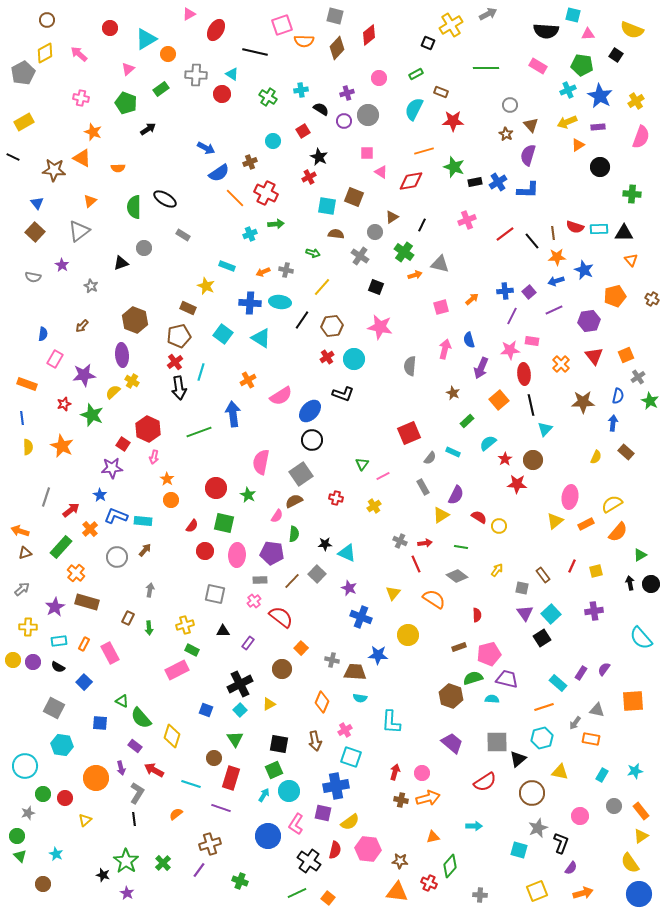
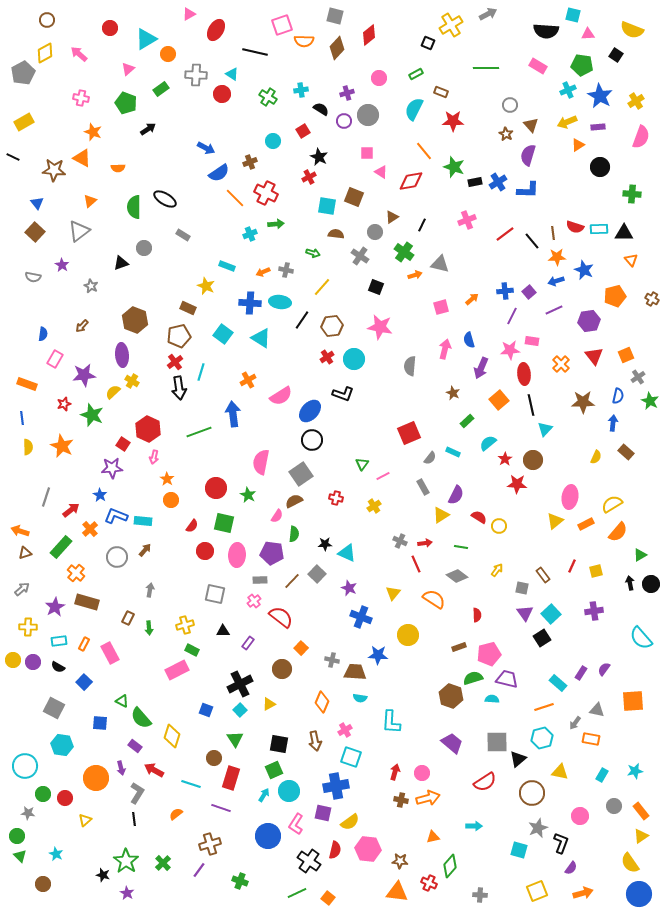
orange line at (424, 151): rotated 66 degrees clockwise
gray star at (28, 813): rotated 24 degrees clockwise
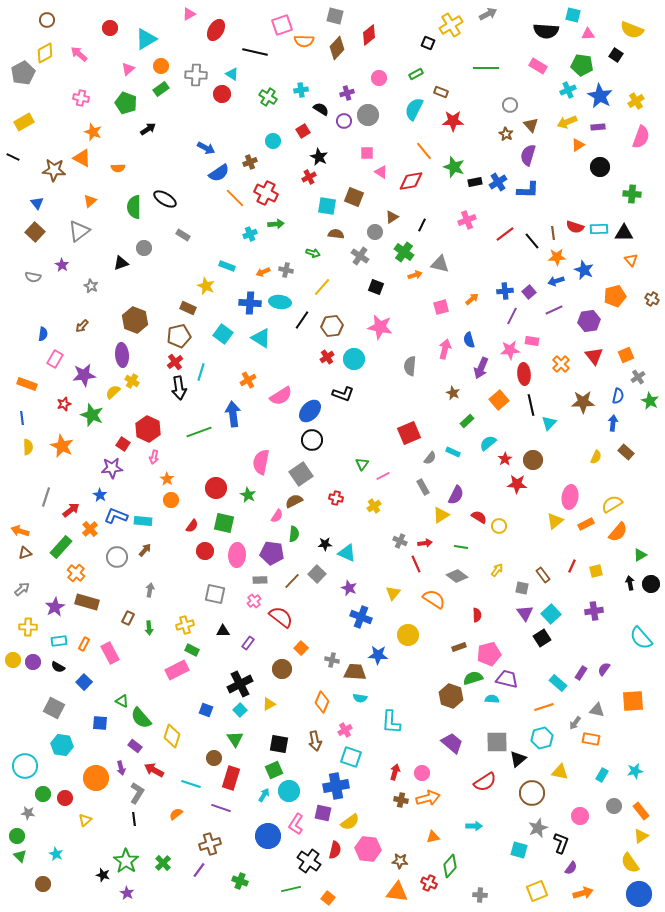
orange circle at (168, 54): moved 7 px left, 12 px down
cyan triangle at (545, 429): moved 4 px right, 6 px up
green line at (297, 893): moved 6 px left, 4 px up; rotated 12 degrees clockwise
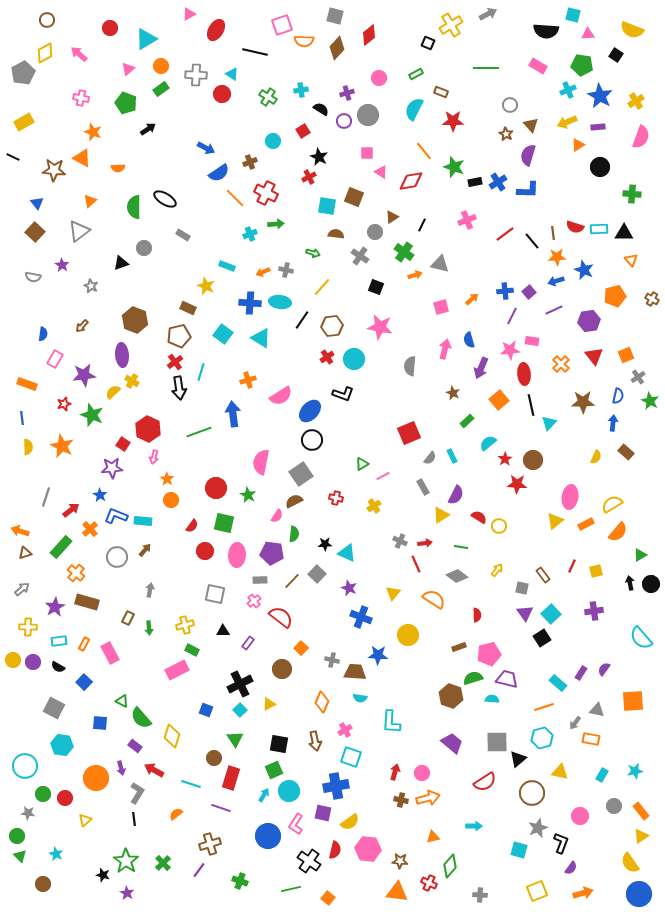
orange cross at (248, 380): rotated 14 degrees clockwise
cyan rectangle at (453, 452): moved 1 px left, 4 px down; rotated 40 degrees clockwise
green triangle at (362, 464): rotated 24 degrees clockwise
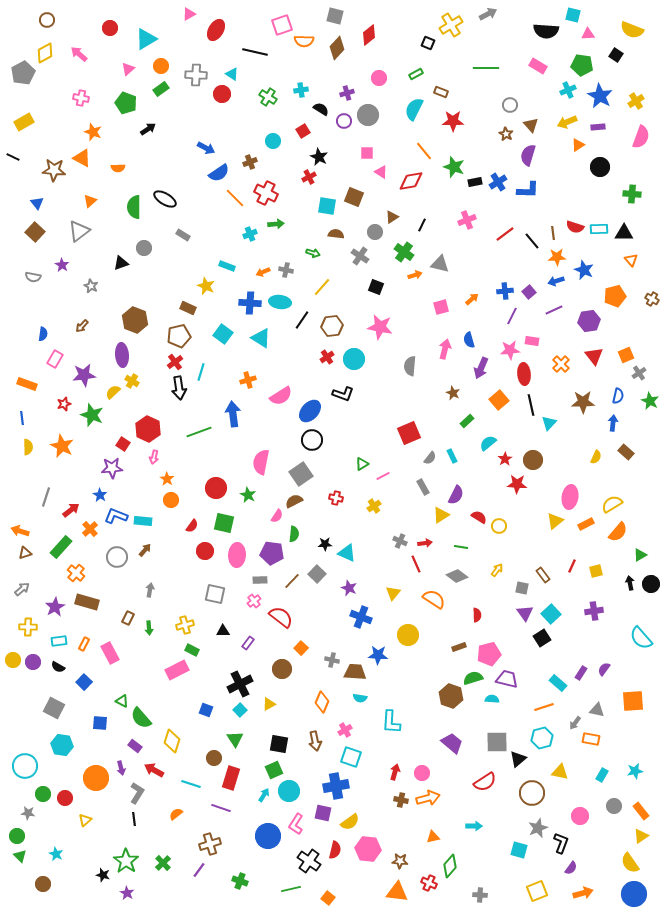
gray cross at (638, 377): moved 1 px right, 4 px up
yellow diamond at (172, 736): moved 5 px down
blue circle at (639, 894): moved 5 px left
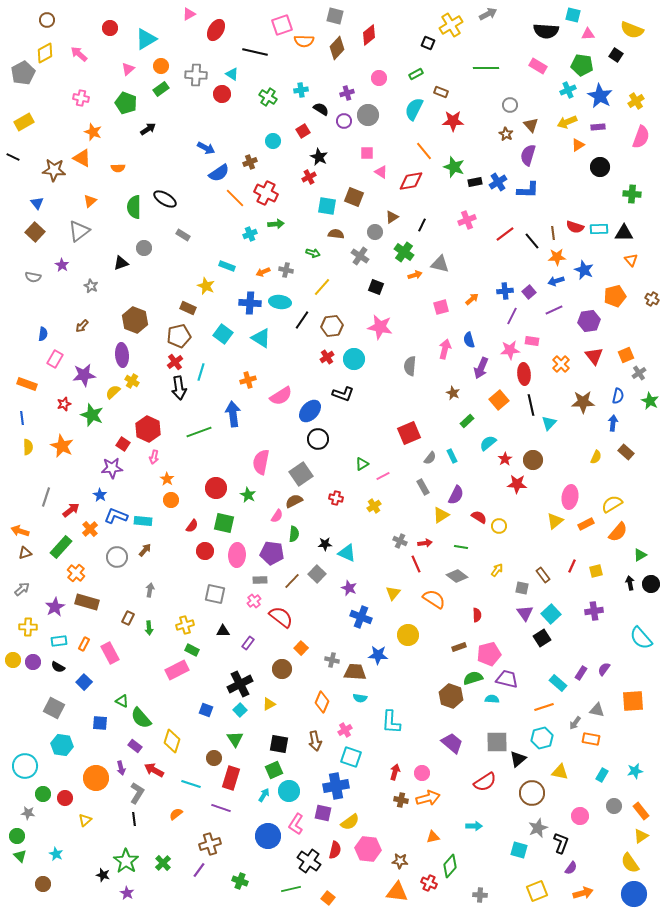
black circle at (312, 440): moved 6 px right, 1 px up
